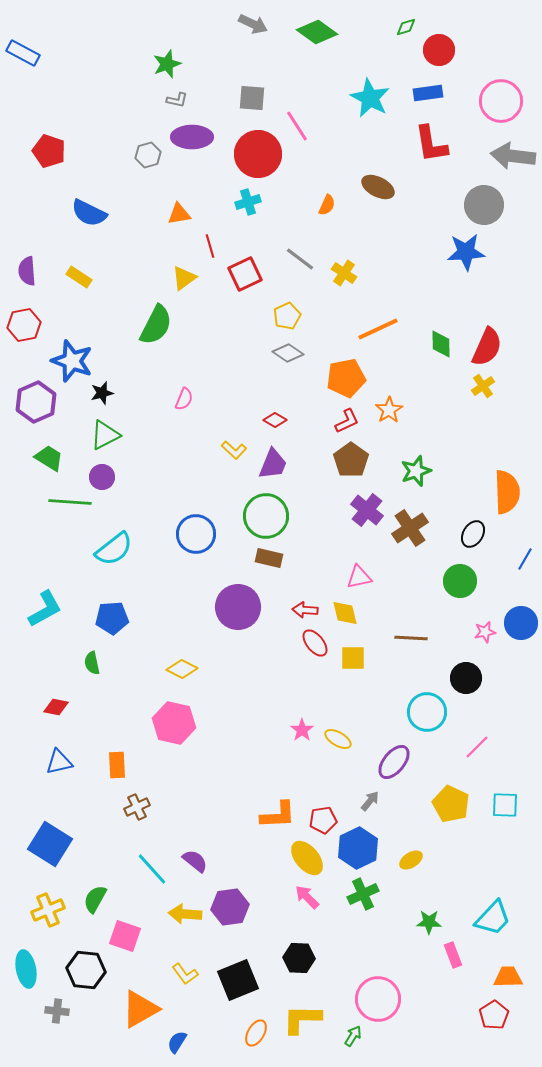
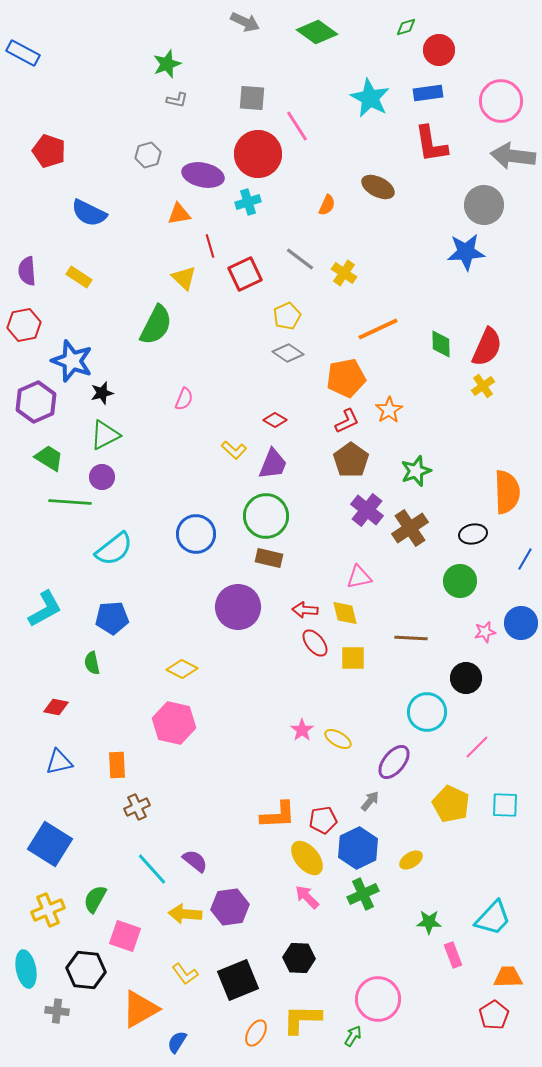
gray arrow at (253, 24): moved 8 px left, 2 px up
purple ellipse at (192, 137): moved 11 px right, 38 px down; rotated 12 degrees clockwise
yellow triangle at (184, 278): rotated 40 degrees counterclockwise
black ellipse at (473, 534): rotated 48 degrees clockwise
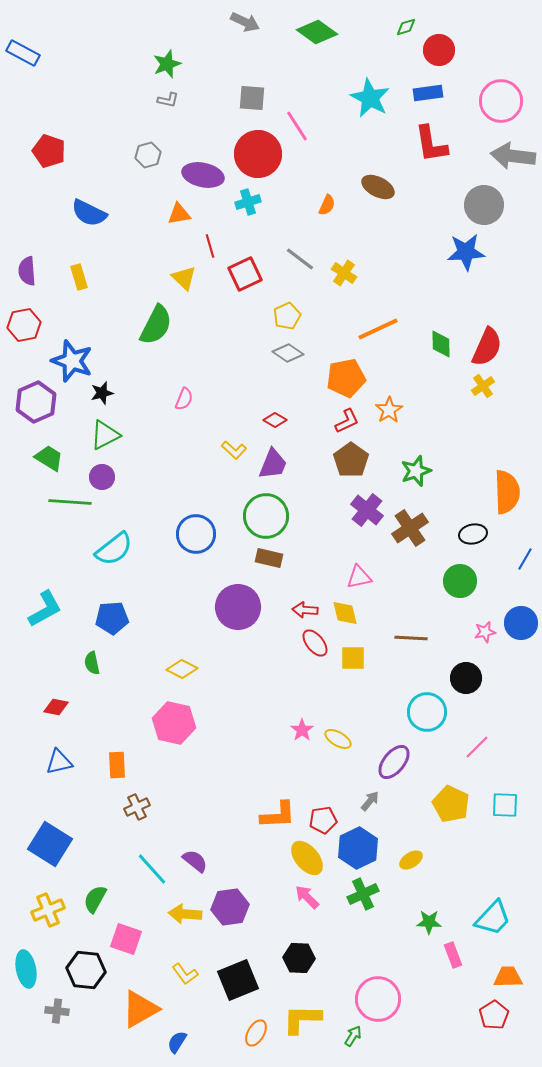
gray L-shape at (177, 100): moved 9 px left
yellow rectangle at (79, 277): rotated 40 degrees clockwise
pink square at (125, 936): moved 1 px right, 3 px down
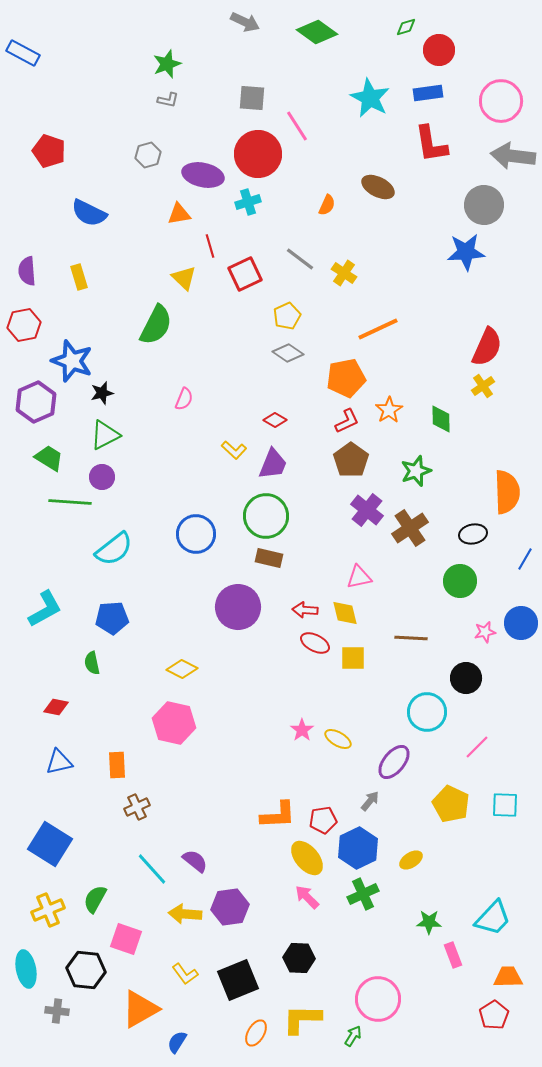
green diamond at (441, 344): moved 75 px down
red ellipse at (315, 643): rotated 24 degrees counterclockwise
